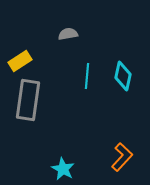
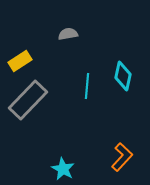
cyan line: moved 10 px down
gray rectangle: rotated 36 degrees clockwise
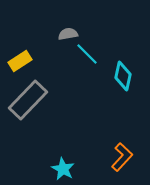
cyan line: moved 32 px up; rotated 50 degrees counterclockwise
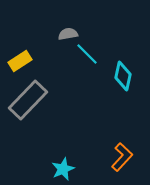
cyan star: rotated 20 degrees clockwise
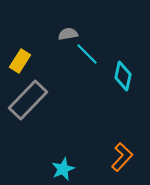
yellow rectangle: rotated 25 degrees counterclockwise
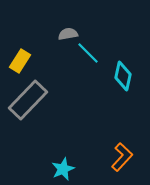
cyan line: moved 1 px right, 1 px up
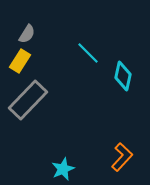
gray semicircle: moved 41 px left; rotated 132 degrees clockwise
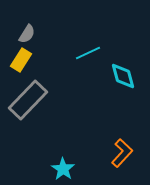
cyan line: rotated 70 degrees counterclockwise
yellow rectangle: moved 1 px right, 1 px up
cyan diamond: rotated 28 degrees counterclockwise
orange L-shape: moved 4 px up
cyan star: rotated 15 degrees counterclockwise
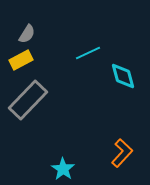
yellow rectangle: rotated 30 degrees clockwise
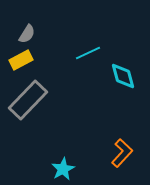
cyan star: rotated 10 degrees clockwise
